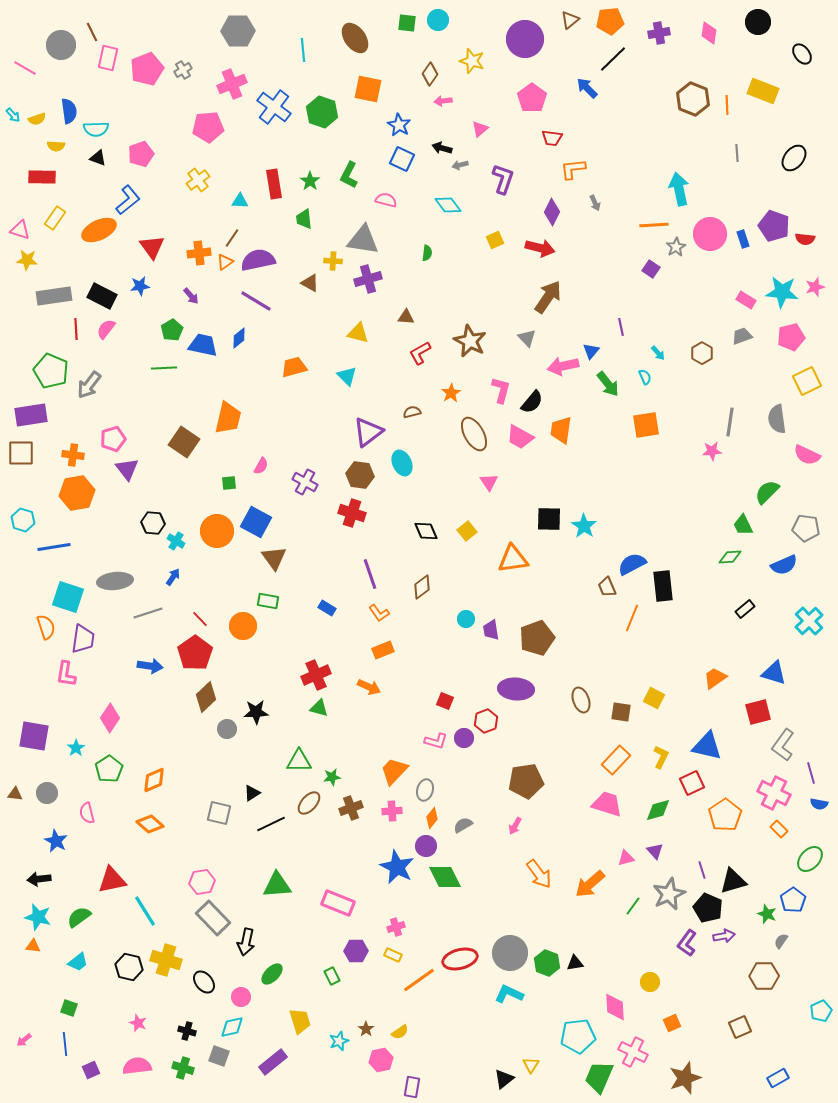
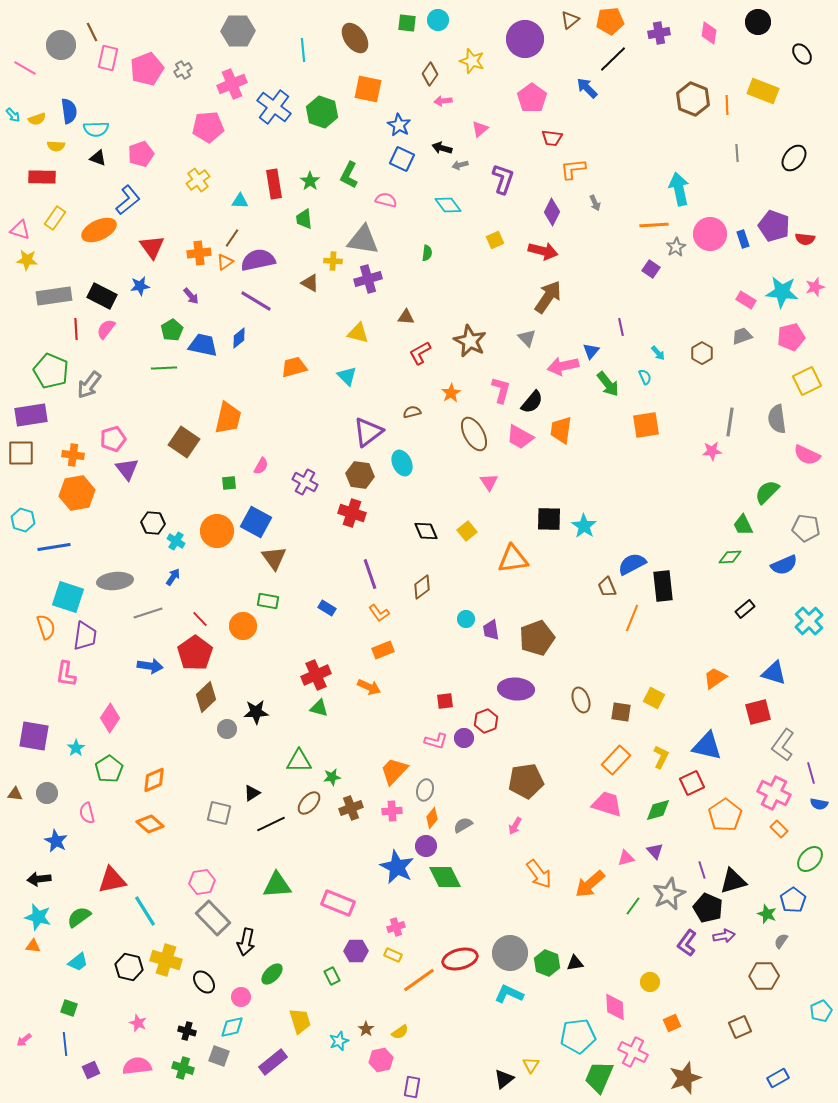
red arrow at (540, 248): moved 3 px right, 3 px down
purple trapezoid at (83, 639): moved 2 px right, 3 px up
red square at (445, 701): rotated 30 degrees counterclockwise
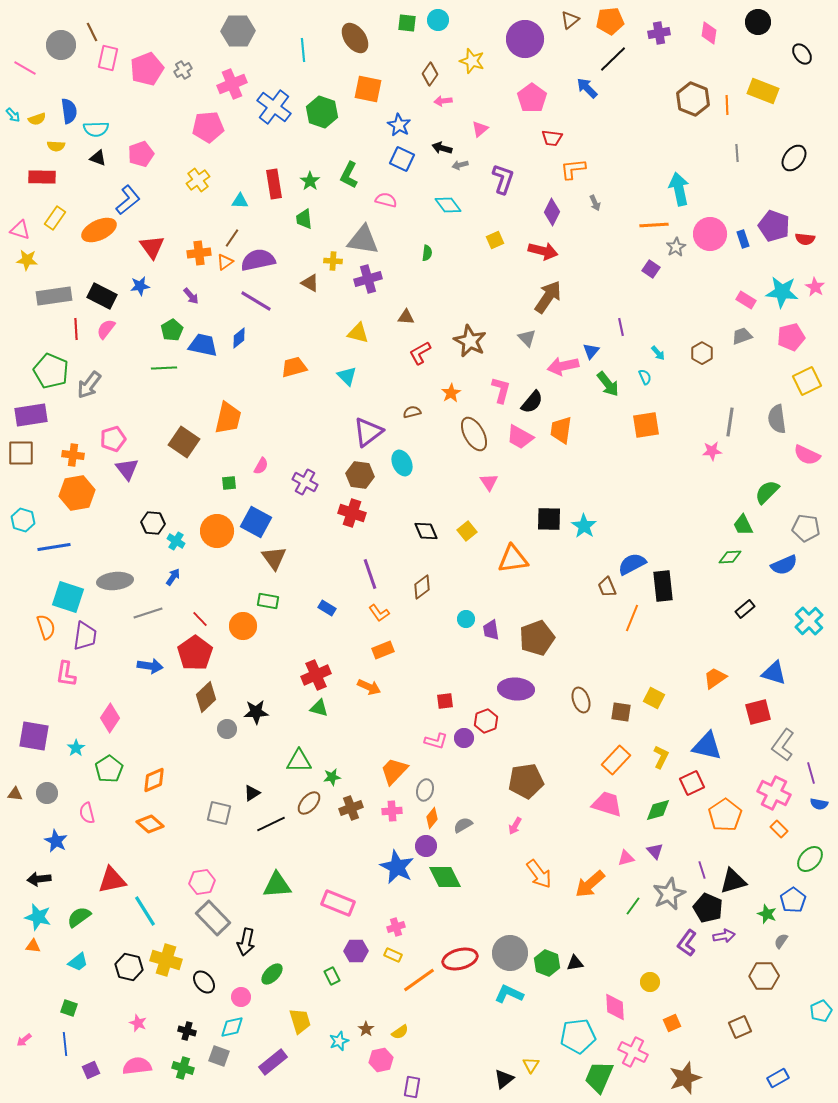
pink star at (815, 287): rotated 24 degrees counterclockwise
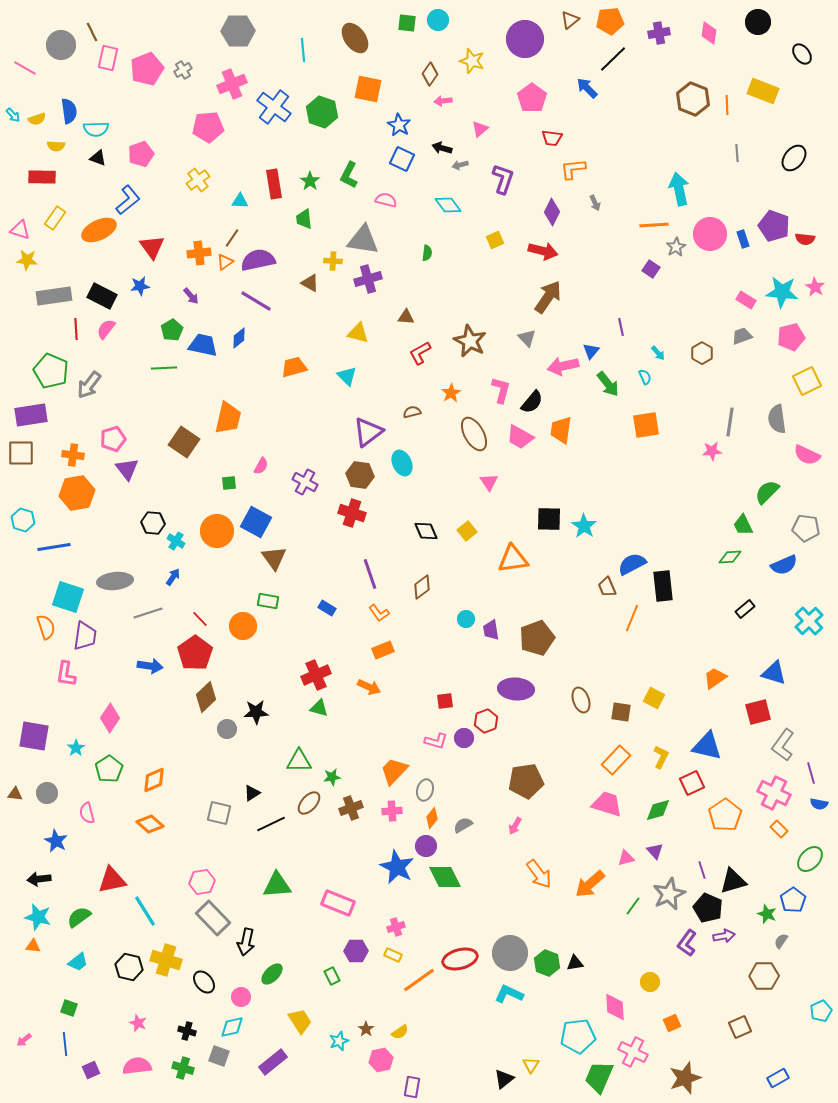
yellow trapezoid at (300, 1021): rotated 16 degrees counterclockwise
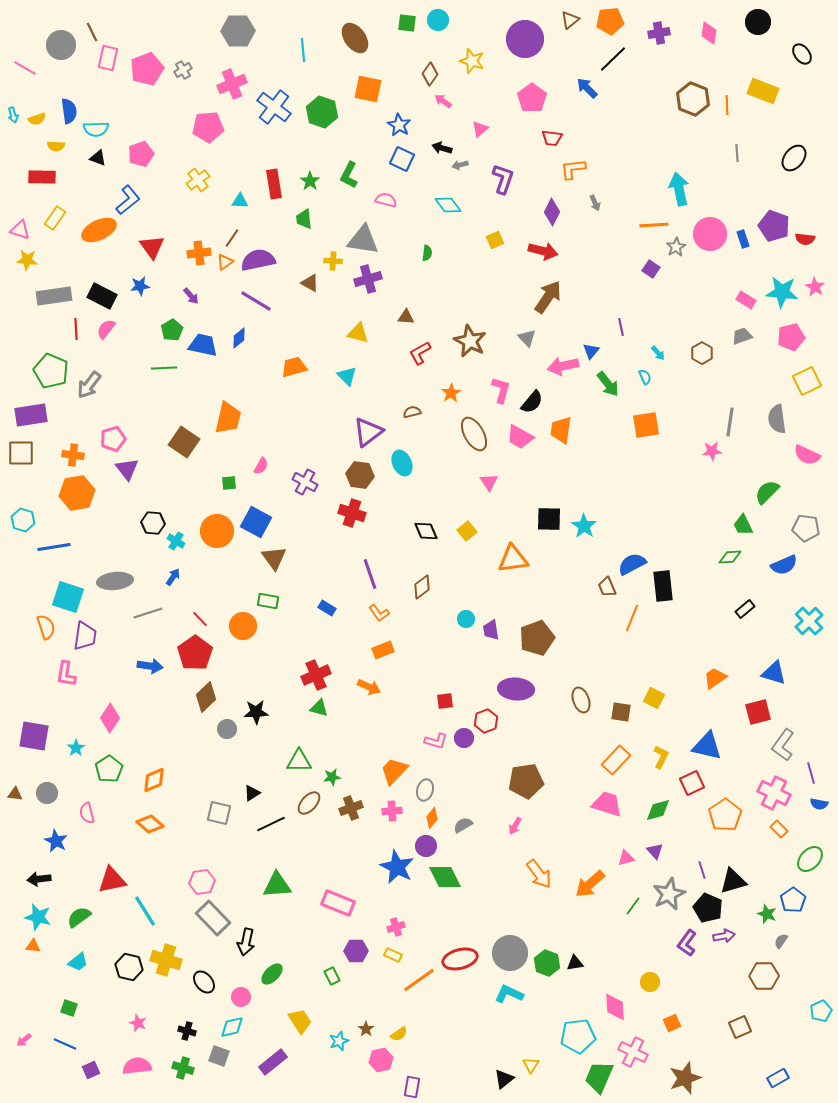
pink arrow at (443, 101): rotated 42 degrees clockwise
cyan arrow at (13, 115): rotated 28 degrees clockwise
yellow semicircle at (400, 1032): moved 1 px left, 2 px down
blue line at (65, 1044): rotated 60 degrees counterclockwise
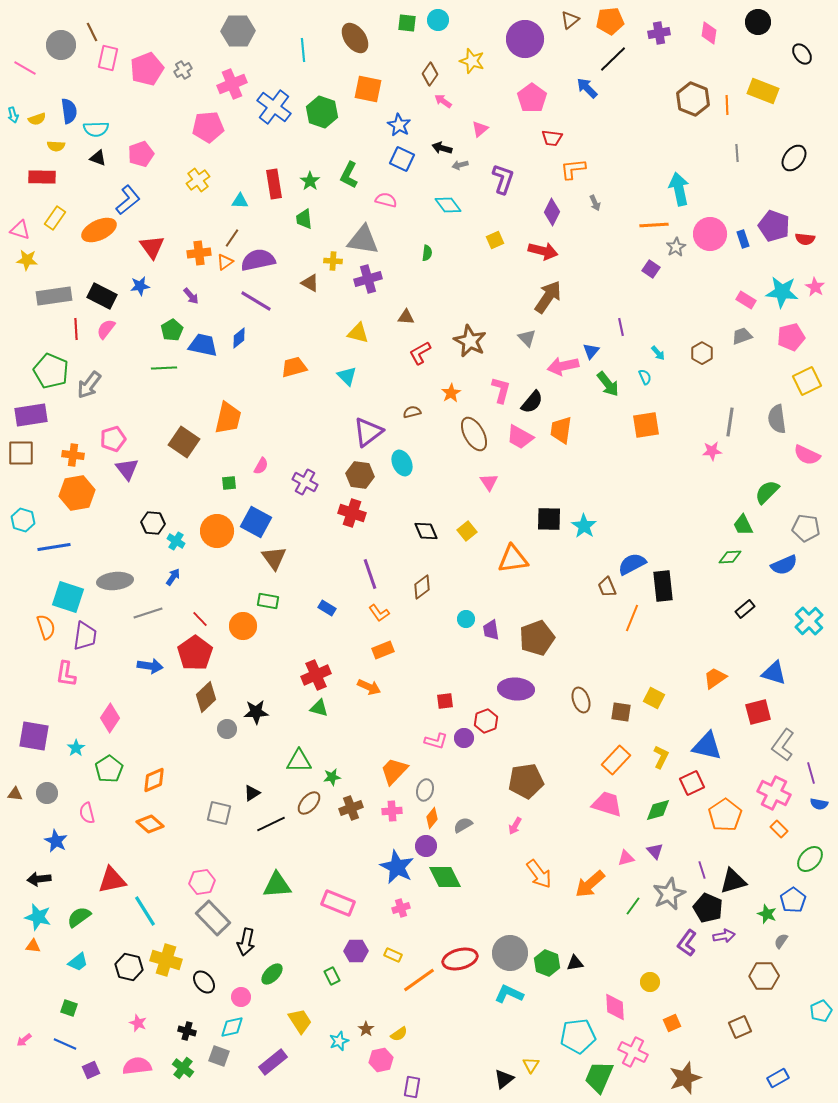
pink cross at (396, 927): moved 5 px right, 19 px up
green cross at (183, 1068): rotated 20 degrees clockwise
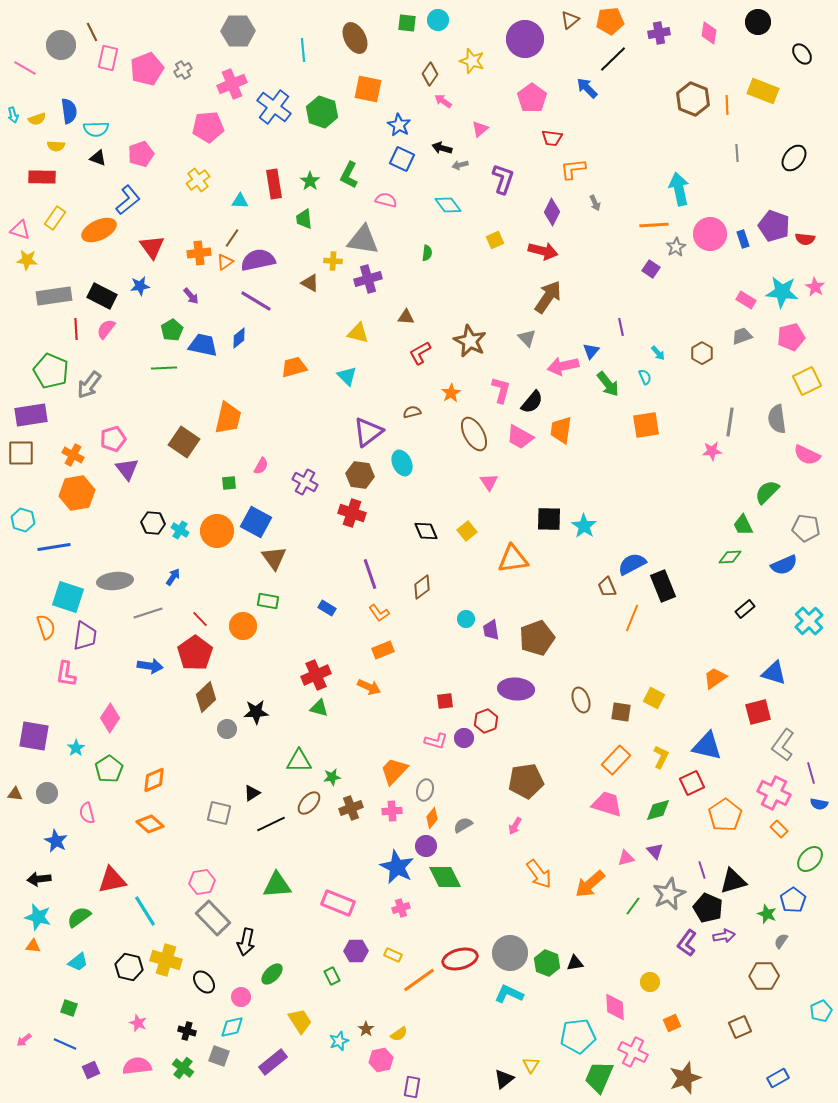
brown ellipse at (355, 38): rotated 8 degrees clockwise
orange cross at (73, 455): rotated 20 degrees clockwise
cyan cross at (176, 541): moved 4 px right, 11 px up
black rectangle at (663, 586): rotated 16 degrees counterclockwise
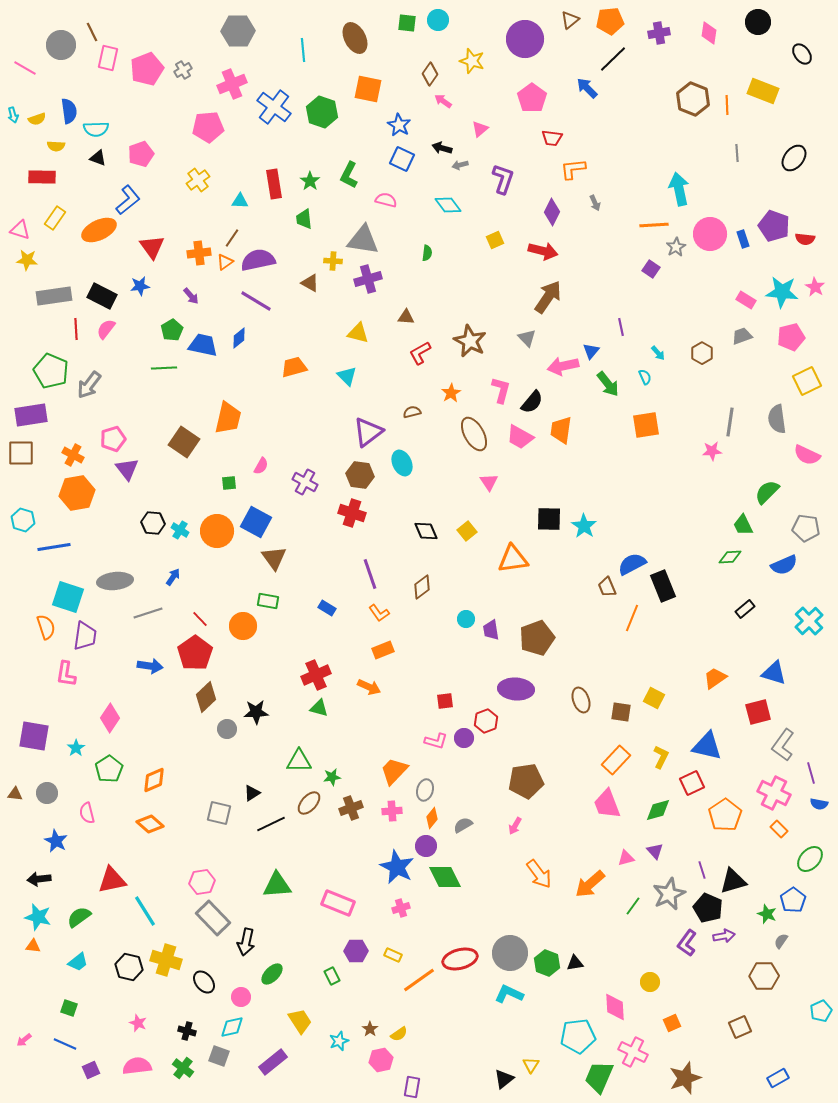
pink trapezoid at (607, 804): rotated 128 degrees counterclockwise
brown star at (366, 1029): moved 4 px right
